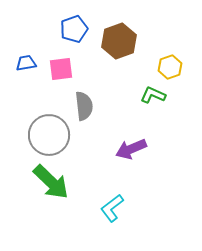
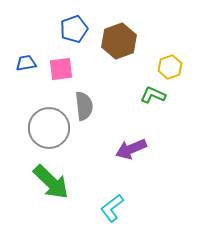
gray circle: moved 7 px up
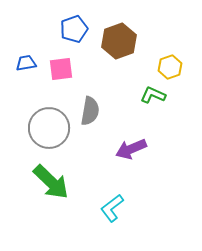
gray semicircle: moved 6 px right, 5 px down; rotated 16 degrees clockwise
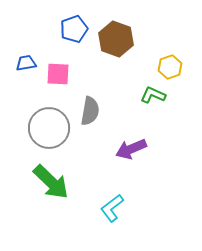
brown hexagon: moved 3 px left, 2 px up; rotated 20 degrees counterclockwise
pink square: moved 3 px left, 5 px down; rotated 10 degrees clockwise
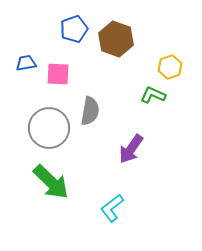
purple arrow: rotated 32 degrees counterclockwise
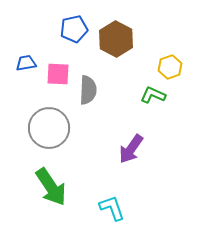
blue pentagon: rotated 8 degrees clockwise
brown hexagon: rotated 8 degrees clockwise
gray semicircle: moved 2 px left, 21 px up; rotated 8 degrees counterclockwise
green arrow: moved 5 px down; rotated 12 degrees clockwise
cyan L-shape: rotated 108 degrees clockwise
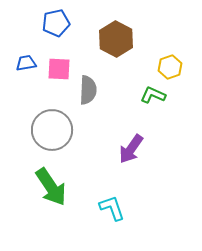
blue pentagon: moved 18 px left, 6 px up
pink square: moved 1 px right, 5 px up
gray circle: moved 3 px right, 2 px down
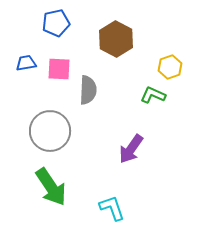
gray circle: moved 2 px left, 1 px down
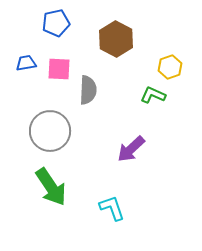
purple arrow: rotated 12 degrees clockwise
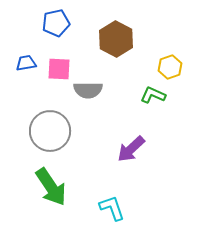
gray semicircle: rotated 88 degrees clockwise
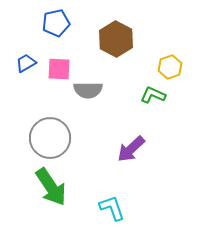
blue trapezoid: rotated 20 degrees counterclockwise
gray circle: moved 7 px down
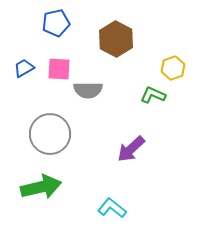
blue trapezoid: moved 2 px left, 5 px down
yellow hexagon: moved 3 px right, 1 px down
gray circle: moved 4 px up
green arrow: moved 10 px left; rotated 69 degrees counterclockwise
cyan L-shape: rotated 32 degrees counterclockwise
